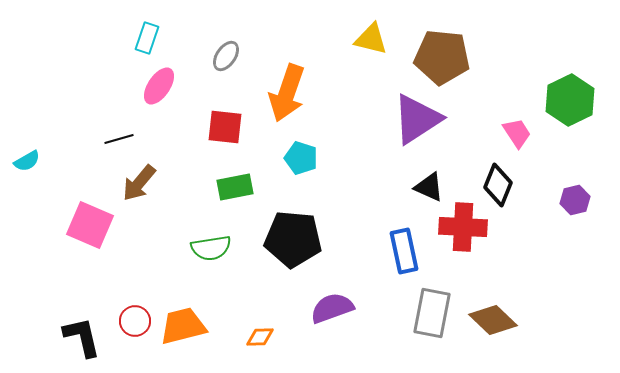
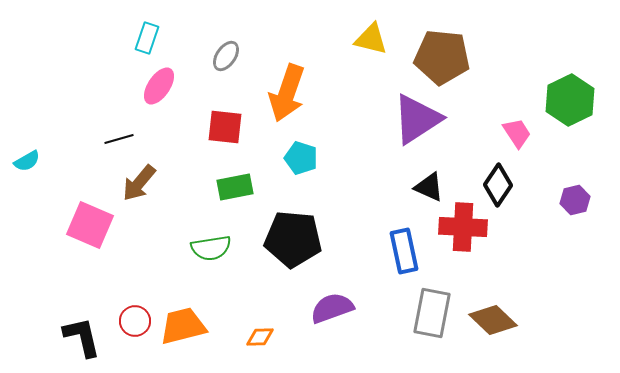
black diamond: rotated 12 degrees clockwise
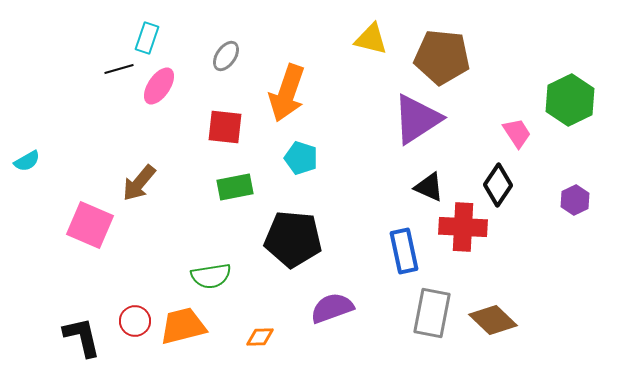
black line: moved 70 px up
purple hexagon: rotated 12 degrees counterclockwise
green semicircle: moved 28 px down
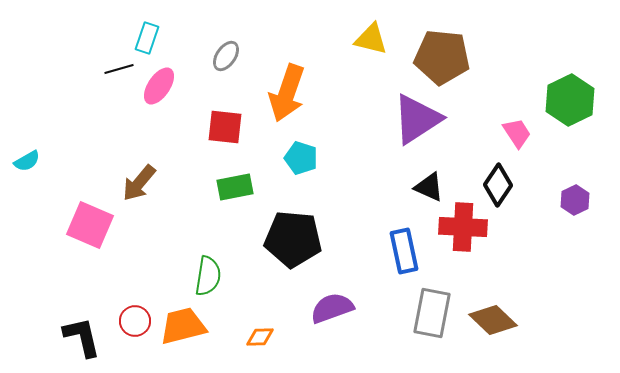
green semicircle: moved 3 px left; rotated 72 degrees counterclockwise
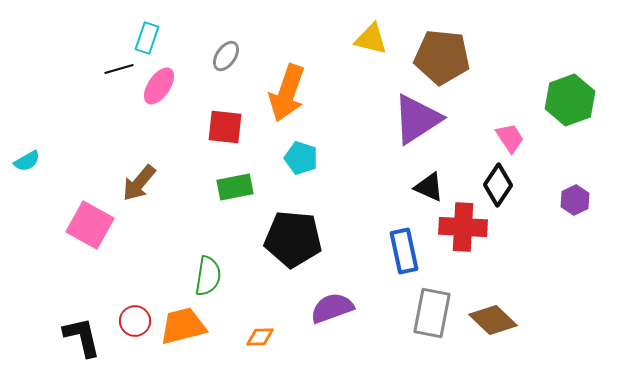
green hexagon: rotated 6 degrees clockwise
pink trapezoid: moved 7 px left, 5 px down
pink square: rotated 6 degrees clockwise
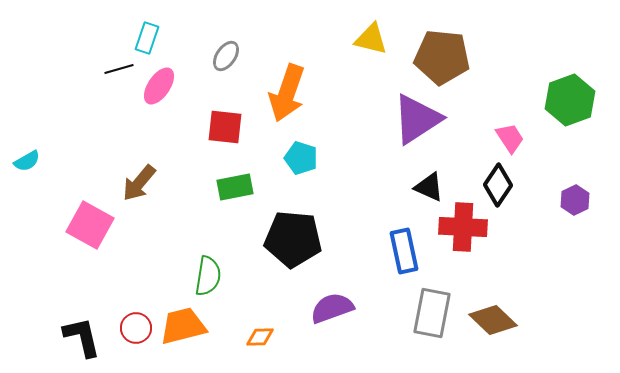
red circle: moved 1 px right, 7 px down
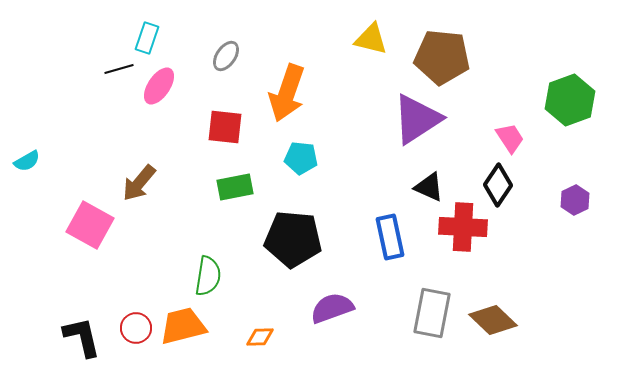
cyan pentagon: rotated 12 degrees counterclockwise
blue rectangle: moved 14 px left, 14 px up
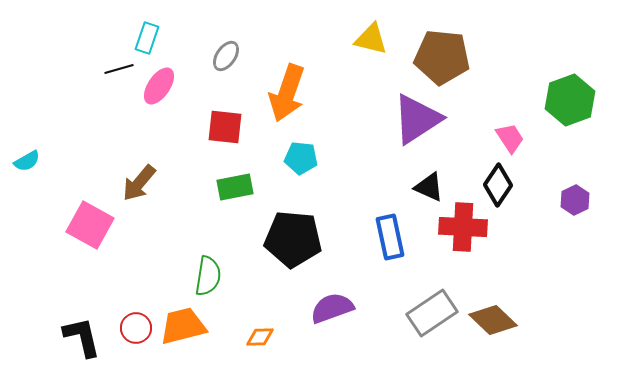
gray rectangle: rotated 45 degrees clockwise
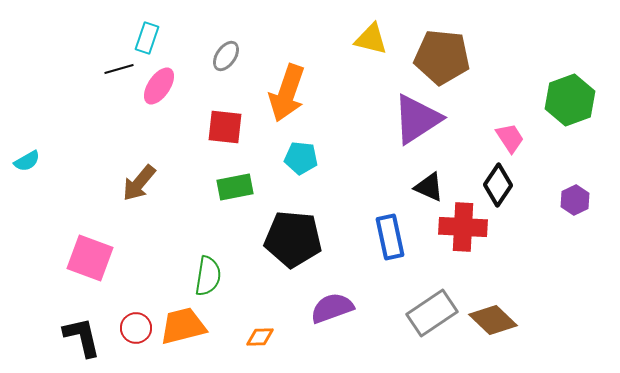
pink square: moved 33 px down; rotated 9 degrees counterclockwise
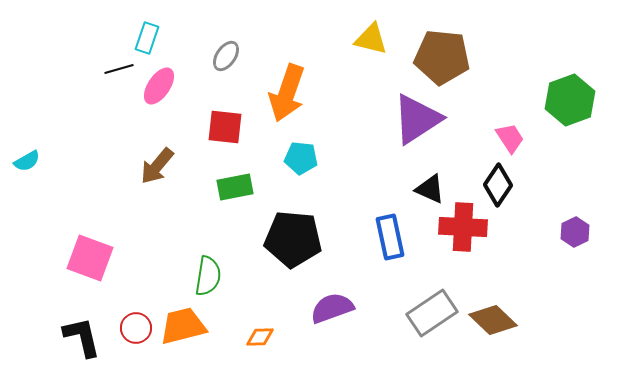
brown arrow: moved 18 px right, 17 px up
black triangle: moved 1 px right, 2 px down
purple hexagon: moved 32 px down
